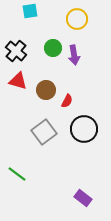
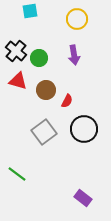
green circle: moved 14 px left, 10 px down
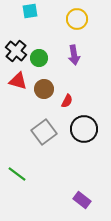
brown circle: moved 2 px left, 1 px up
purple rectangle: moved 1 px left, 2 px down
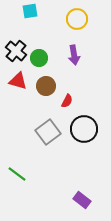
brown circle: moved 2 px right, 3 px up
gray square: moved 4 px right
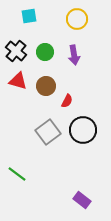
cyan square: moved 1 px left, 5 px down
green circle: moved 6 px right, 6 px up
black circle: moved 1 px left, 1 px down
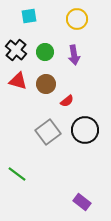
black cross: moved 1 px up
brown circle: moved 2 px up
red semicircle: rotated 24 degrees clockwise
black circle: moved 2 px right
purple rectangle: moved 2 px down
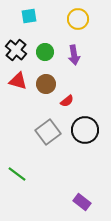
yellow circle: moved 1 px right
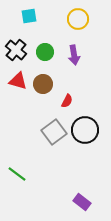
brown circle: moved 3 px left
red semicircle: rotated 24 degrees counterclockwise
gray square: moved 6 px right
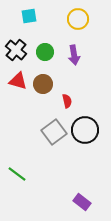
red semicircle: rotated 40 degrees counterclockwise
